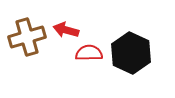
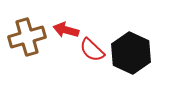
red semicircle: moved 3 px right, 3 px up; rotated 136 degrees counterclockwise
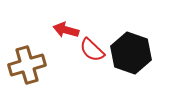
brown cross: moved 28 px down
black hexagon: rotated 6 degrees counterclockwise
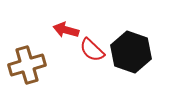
black hexagon: moved 1 px up
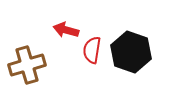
red semicircle: rotated 56 degrees clockwise
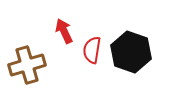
red arrow: moved 2 px left, 1 px down; rotated 50 degrees clockwise
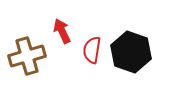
red arrow: moved 2 px left
brown cross: moved 9 px up
